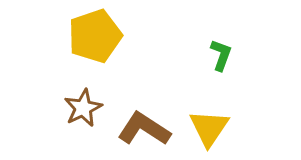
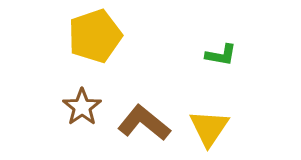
green L-shape: rotated 80 degrees clockwise
brown star: moved 1 px left, 1 px up; rotated 9 degrees counterclockwise
brown L-shape: moved 6 px up; rotated 6 degrees clockwise
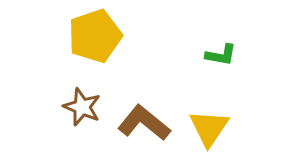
brown star: rotated 15 degrees counterclockwise
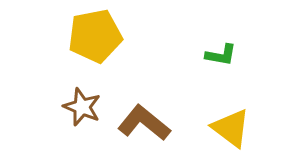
yellow pentagon: rotated 8 degrees clockwise
yellow triangle: moved 22 px right; rotated 27 degrees counterclockwise
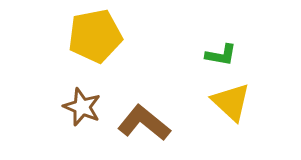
yellow triangle: moved 26 px up; rotated 6 degrees clockwise
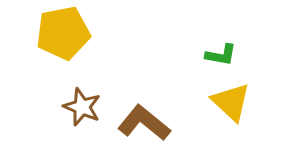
yellow pentagon: moved 32 px left, 3 px up
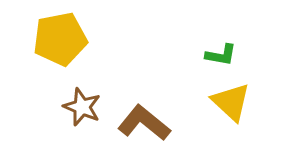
yellow pentagon: moved 3 px left, 6 px down
